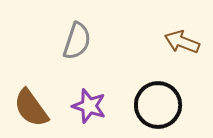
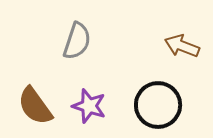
brown arrow: moved 4 px down
brown semicircle: moved 4 px right, 2 px up
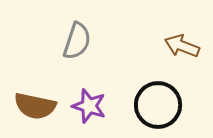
brown semicircle: rotated 42 degrees counterclockwise
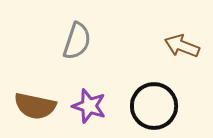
black circle: moved 4 px left, 1 px down
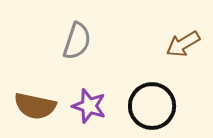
brown arrow: moved 1 px right, 2 px up; rotated 52 degrees counterclockwise
black circle: moved 2 px left
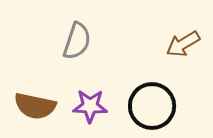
purple star: moved 1 px right; rotated 16 degrees counterclockwise
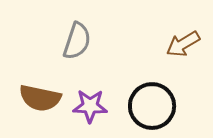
brown semicircle: moved 5 px right, 8 px up
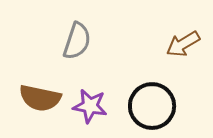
purple star: rotated 8 degrees clockwise
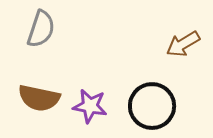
gray semicircle: moved 36 px left, 12 px up
brown semicircle: moved 1 px left
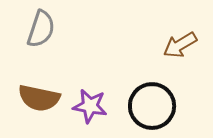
brown arrow: moved 3 px left, 1 px down
